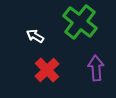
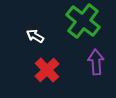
green cross: moved 3 px right, 1 px up
purple arrow: moved 6 px up
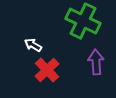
green cross: rotated 12 degrees counterclockwise
white arrow: moved 2 px left, 9 px down
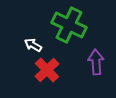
green cross: moved 14 px left, 4 px down
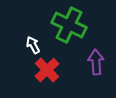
white arrow: rotated 30 degrees clockwise
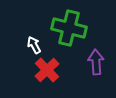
green cross: moved 3 px down; rotated 12 degrees counterclockwise
white arrow: moved 1 px right
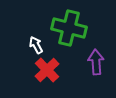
white arrow: moved 2 px right
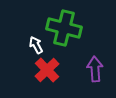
green cross: moved 5 px left
purple arrow: moved 1 px left, 7 px down
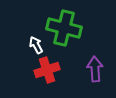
red cross: rotated 25 degrees clockwise
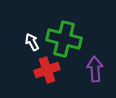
green cross: moved 11 px down
white arrow: moved 4 px left, 3 px up
